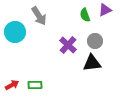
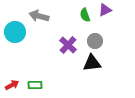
gray arrow: rotated 138 degrees clockwise
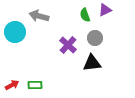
gray circle: moved 3 px up
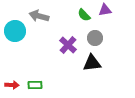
purple triangle: rotated 16 degrees clockwise
green semicircle: moved 1 px left; rotated 24 degrees counterclockwise
cyan circle: moved 1 px up
red arrow: rotated 32 degrees clockwise
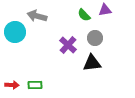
gray arrow: moved 2 px left
cyan circle: moved 1 px down
